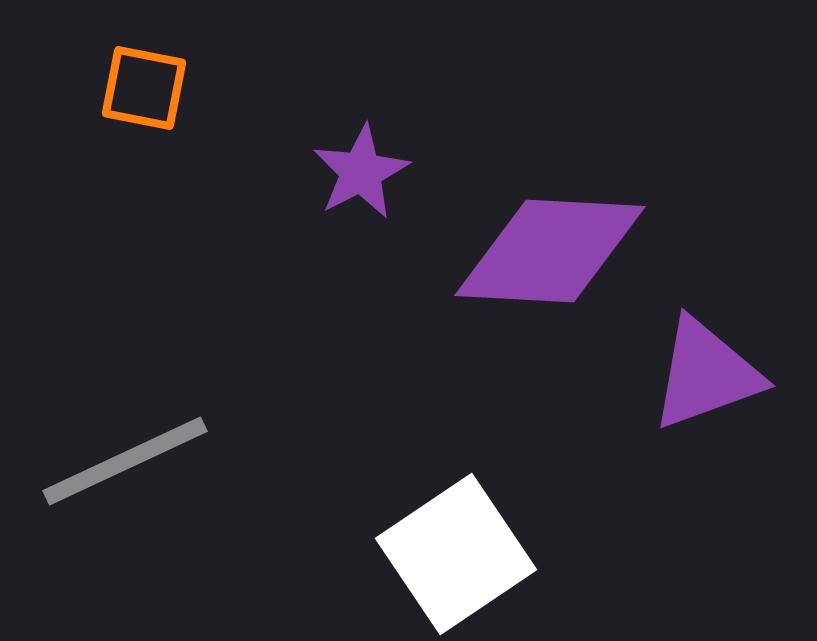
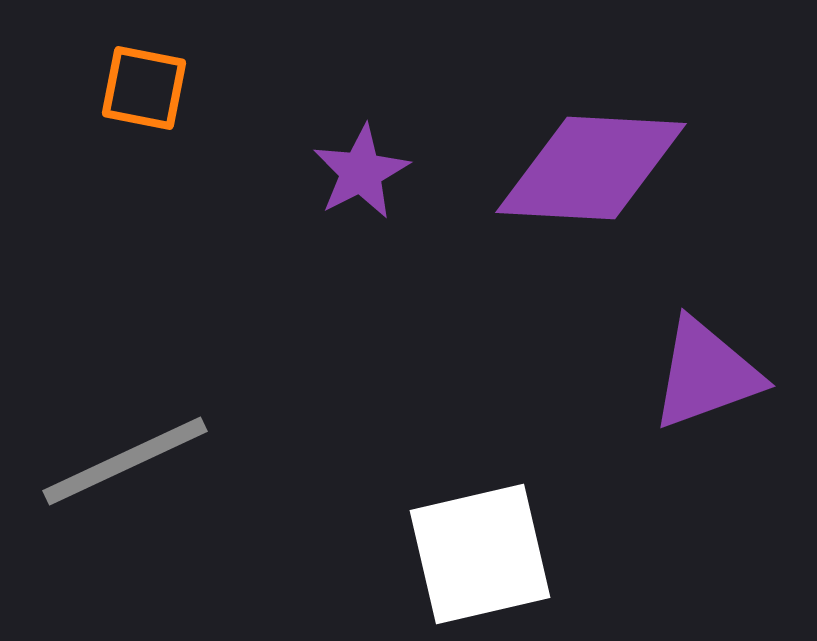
purple diamond: moved 41 px right, 83 px up
white square: moved 24 px right; rotated 21 degrees clockwise
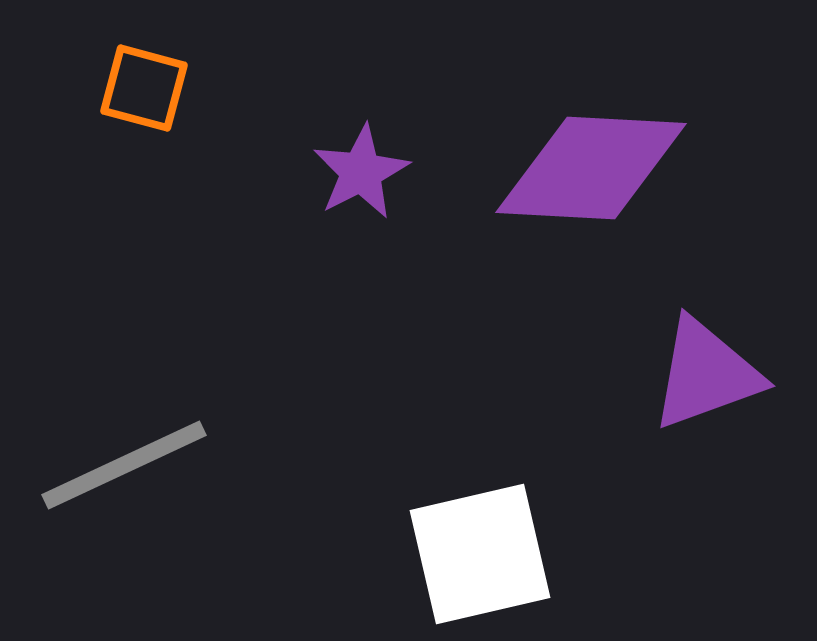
orange square: rotated 4 degrees clockwise
gray line: moved 1 px left, 4 px down
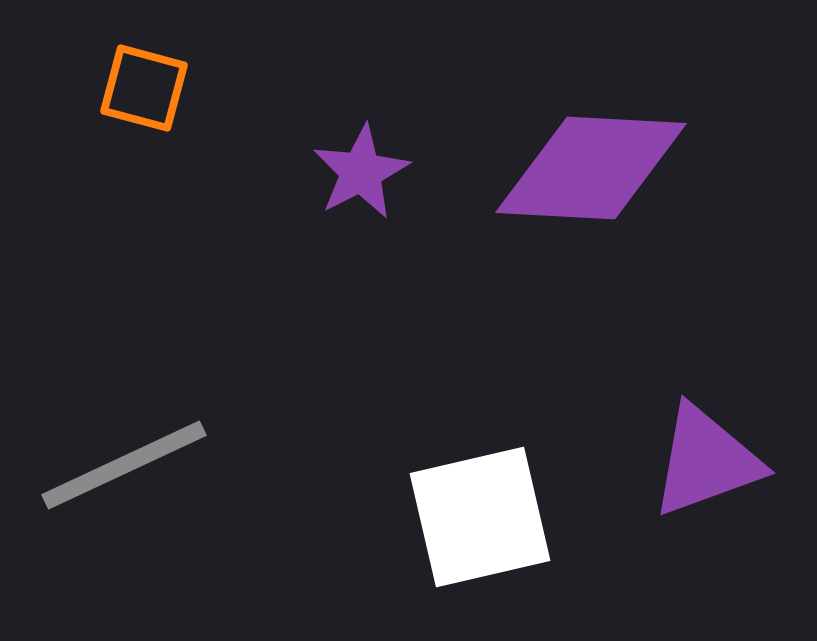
purple triangle: moved 87 px down
white square: moved 37 px up
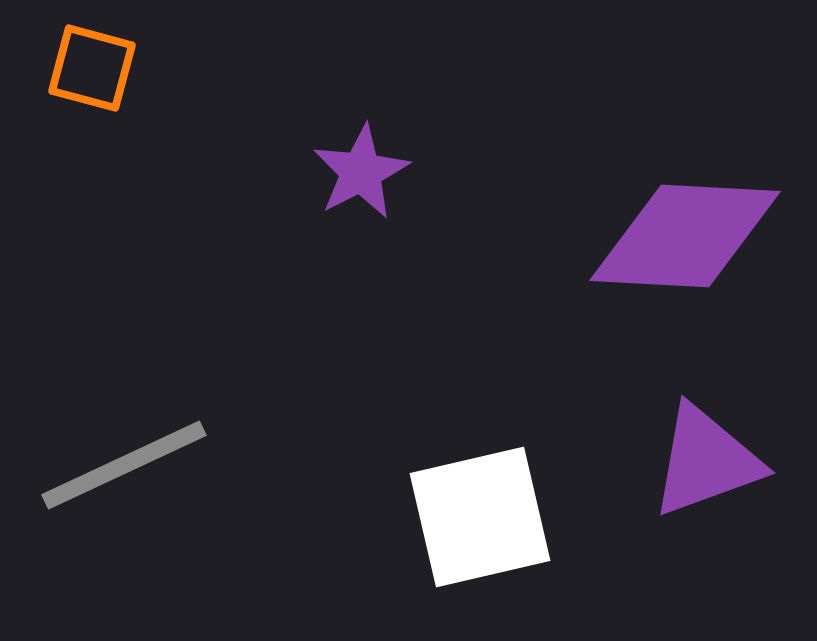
orange square: moved 52 px left, 20 px up
purple diamond: moved 94 px right, 68 px down
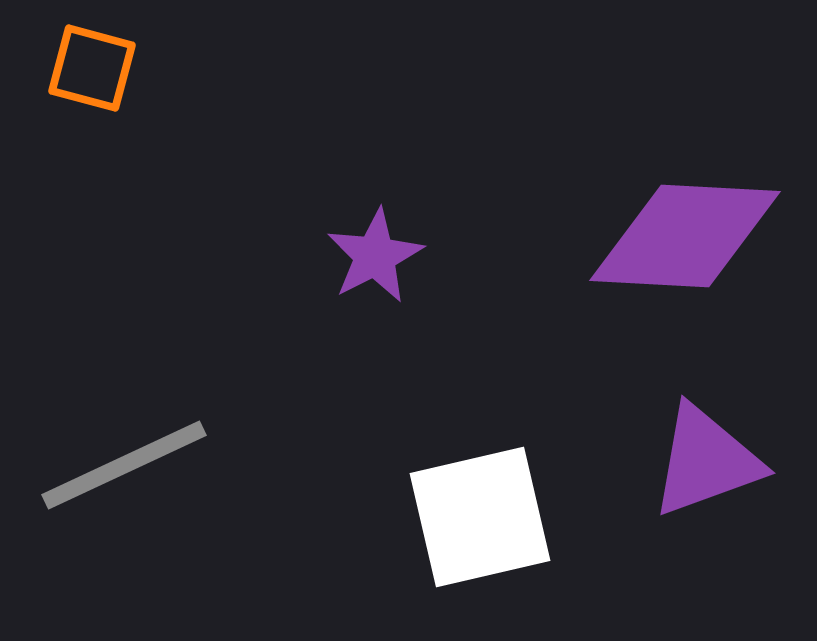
purple star: moved 14 px right, 84 px down
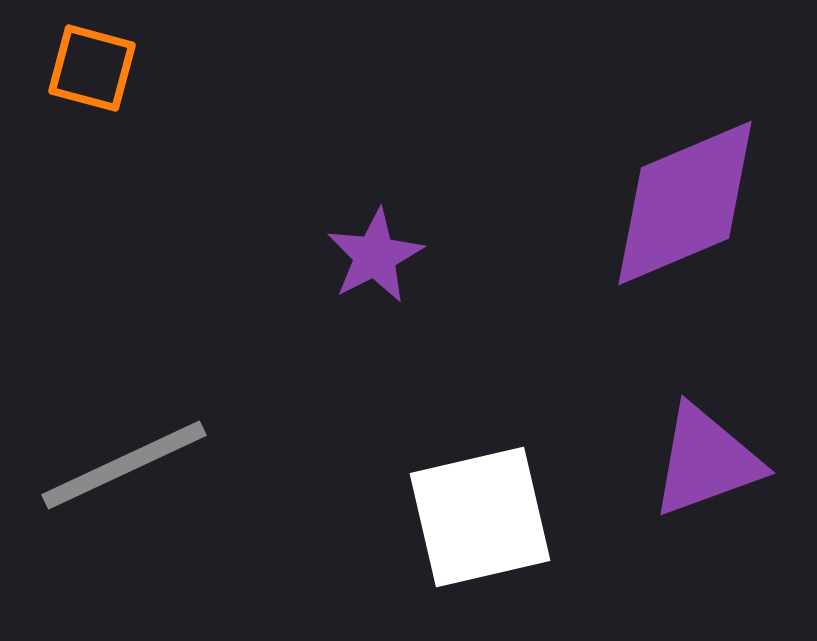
purple diamond: moved 33 px up; rotated 26 degrees counterclockwise
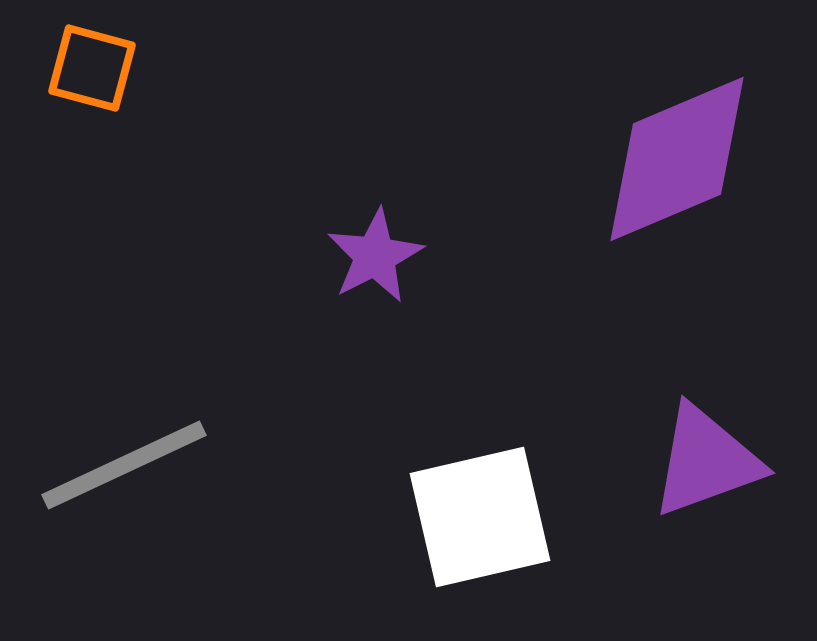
purple diamond: moved 8 px left, 44 px up
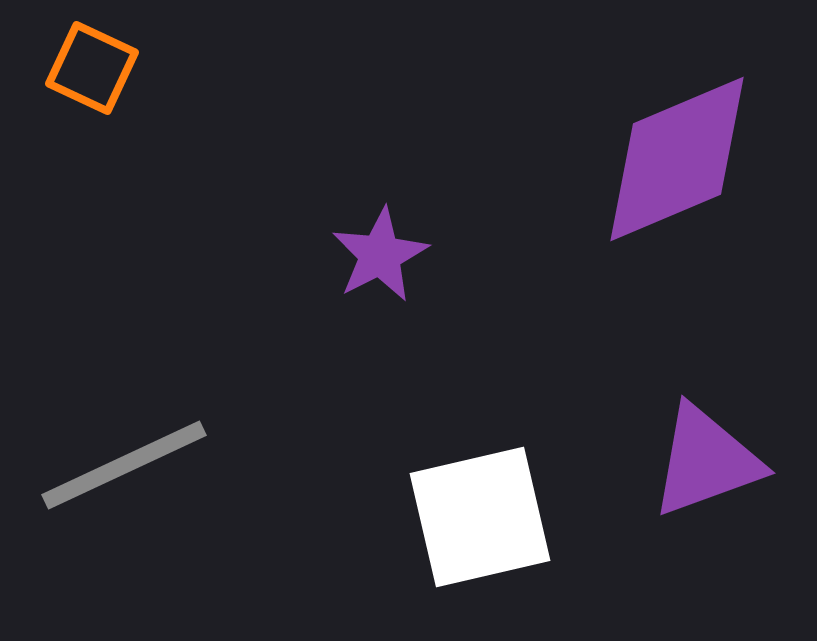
orange square: rotated 10 degrees clockwise
purple star: moved 5 px right, 1 px up
